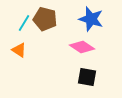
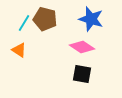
black square: moved 5 px left, 3 px up
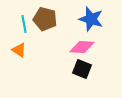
cyan line: moved 1 px down; rotated 42 degrees counterclockwise
pink diamond: rotated 30 degrees counterclockwise
black square: moved 5 px up; rotated 12 degrees clockwise
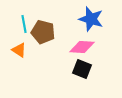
brown pentagon: moved 2 px left, 13 px down
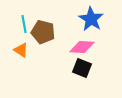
blue star: rotated 15 degrees clockwise
orange triangle: moved 2 px right
black square: moved 1 px up
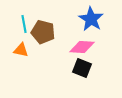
orange triangle: rotated 21 degrees counterclockwise
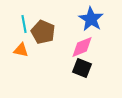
brown pentagon: rotated 10 degrees clockwise
pink diamond: rotated 25 degrees counterclockwise
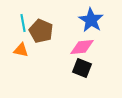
blue star: moved 1 px down
cyan line: moved 1 px left, 1 px up
brown pentagon: moved 2 px left, 1 px up
pink diamond: rotated 15 degrees clockwise
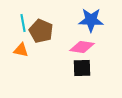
blue star: rotated 30 degrees counterclockwise
pink diamond: rotated 15 degrees clockwise
black square: rotated 24 degrees counterclockwise
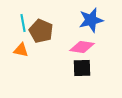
blue star: rotated 15 degrees counterclockwise
